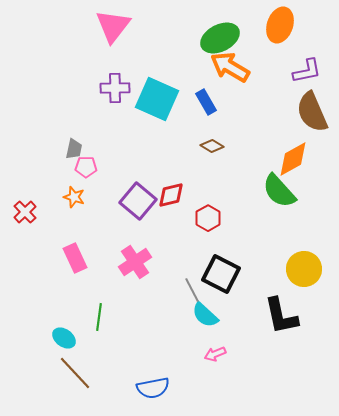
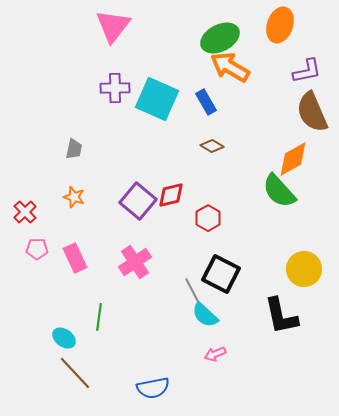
pink pentagon: moved 49 px left, 82 px down
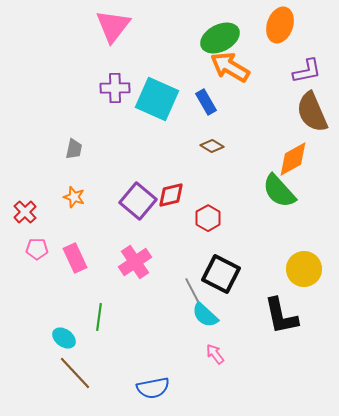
pink arrow: rotated 75 degrees clockwise
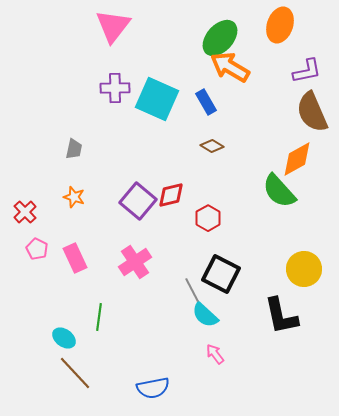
green ellipse: rotated 21 degrees counterclockwise
orange diamond: moved 4 px right
pink pentagon: rotated 25 degrees clockwise
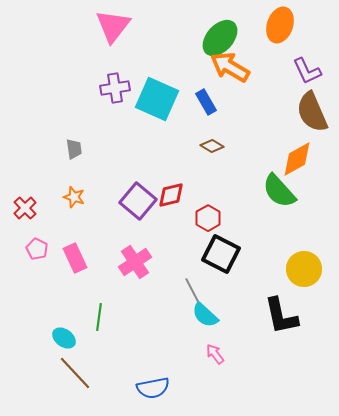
purple L-shape: rotated 76 degrees clockwise
purple cross: rotated 8 degrees counterclockwise
gray trapezoid: rotated 20 degrees counterclockwise
red cross: moved 4 px up
black square: moved 20 px up
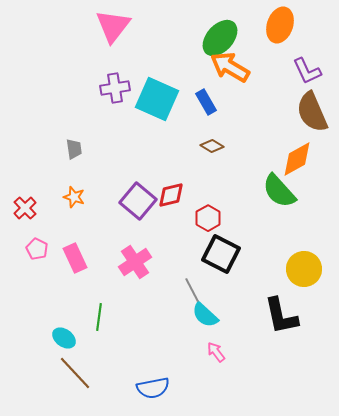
pink arrow: moved 1 px right, 2 px up
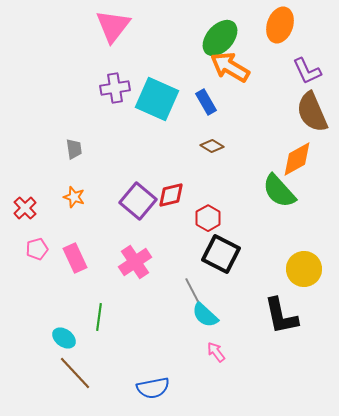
pink pentagon: rotated 30 degrees clockwise
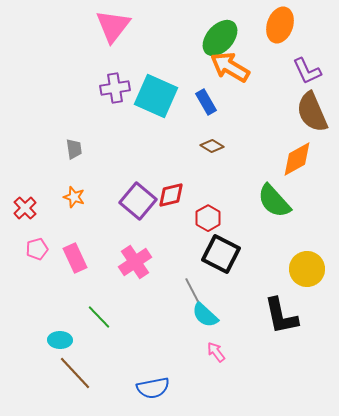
cyan square: moved 1 px left, 3 px up
green semicircle: moved 5 px left, 10 px down
yellow circle: moved 3 px right
green line: rotated 52 degrees counterclockwise
cyan ellipse: moved 4 px left, 2 px down; rotated 35 degrees counterclockwise
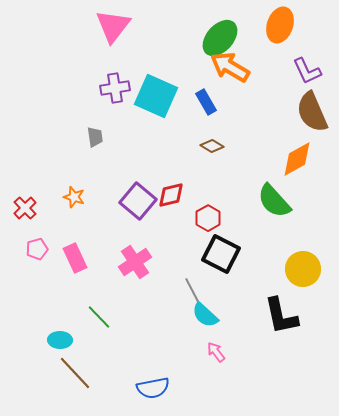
gray trapezoid: moved 21 px right, 12 px up
yellow circle: moved 4 px left
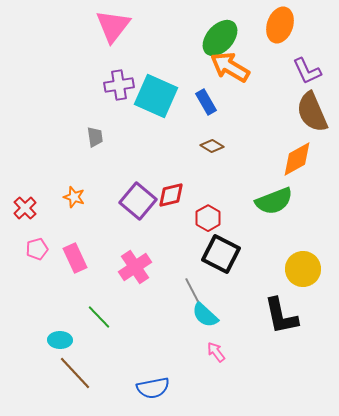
purple cross: moved 4 px right, 3 px up
green semicircle: rotated 69 degrees counterclockwise
pink cross: moved 5 px down
